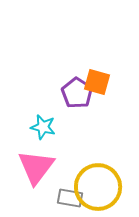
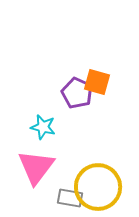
purple pentagon: rotated 8 degrees counterclockwise
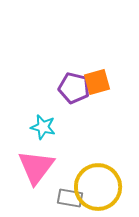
orange square: rotated 32 degrees counterclockwise
purple pentagon: moved 3 px left, 5 px up; rotated 12 degrees counterclockwise
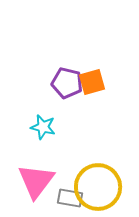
orange square: moved 5 px left
purple pentagon: moved 7 px left, 5 px up
pink triangle: moved 14 px down
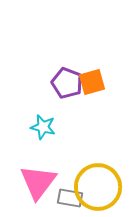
purple pentagon: rotated 8 degrees clockwise
pink triangle: moved 2 px right, 1 px down
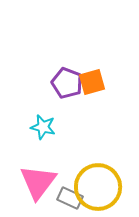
gray rectangle: rotated 15 degrees clockwise
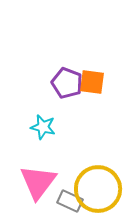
orange square: rotated 24 degrees clockwise
yellow circle: moved 2 px down
gray rectangle: moved 3 px down
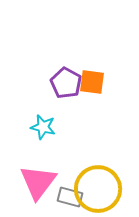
purple pentagon: moved 1 px left; rotated 8 degrees clockwise
gray rectangle: moved 4 px up; rotated 10 degrees counterclockwise
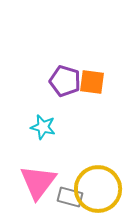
purple pentagon: moved 1 px left, 2 px up; rotated 12 degrees counterclockwise
